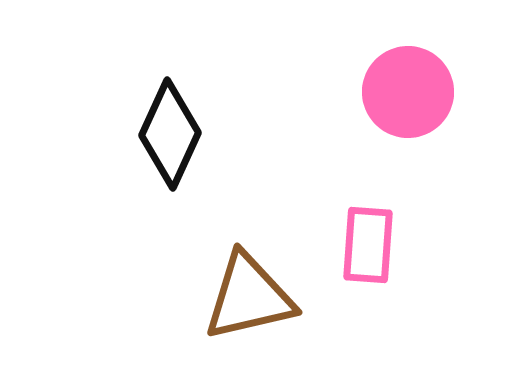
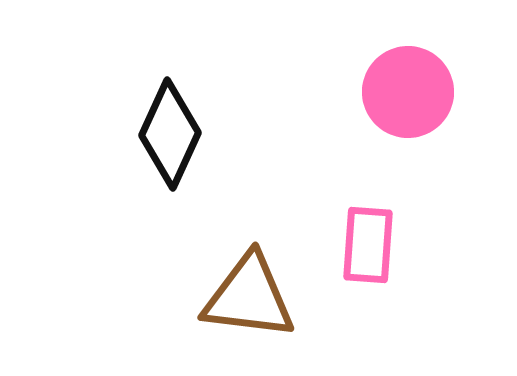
brown triangle: rotated 20 degrees clockwise
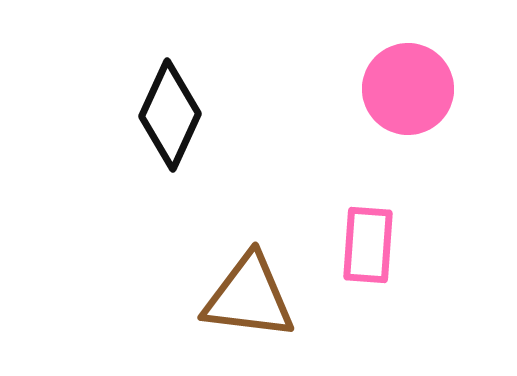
pink circle: moved 3 px up
black diamond: moved 19 px up
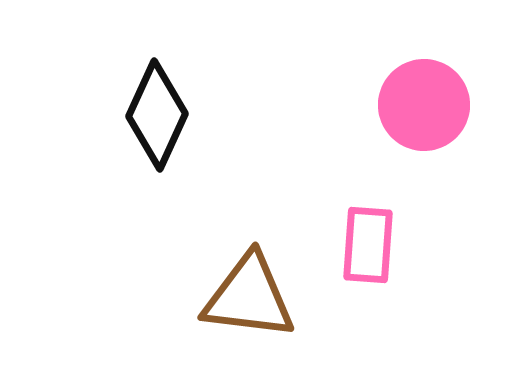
pink circle: moved 16 px right, 16 px down
black diamond: moved 13 px left
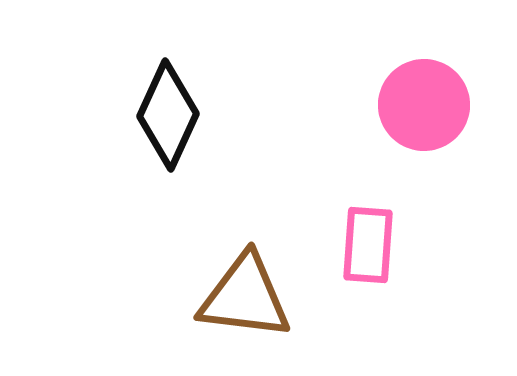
black diamond: moved 11 px right
brown triangle: moved 4 px left
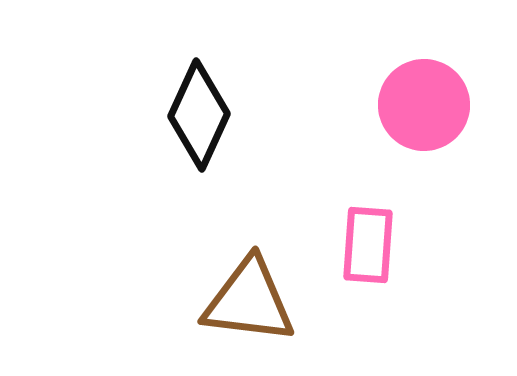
black diamond: moved 31 px right
brown triangle: moved 4 px right, 4 px down
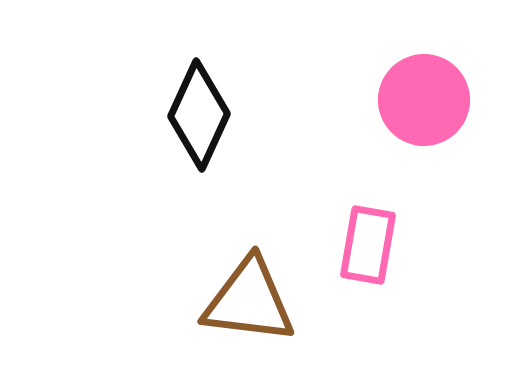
pink circle: moved 5 px up
pink rectangle: rotated 6 degrees clockwise
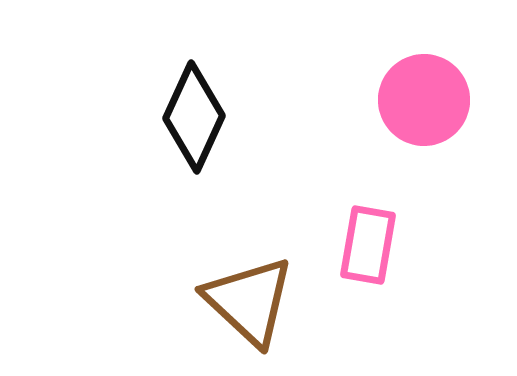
black diamond: moved 5 px left, 2 px down
brown triangle: rotated 36 degrees clockwise
